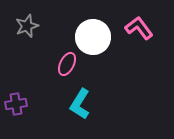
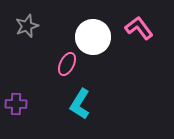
purple cross: rotated 10 degrees clockwise
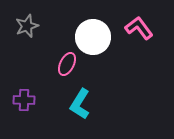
purple cross: moved 8 px right, 4 px up
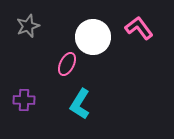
gray star: moved 1 px right
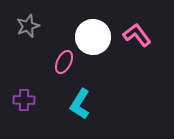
pink L-shape: moved 2 px left, 7 px down
pink ellipse: moved 3 px left, 2 px up
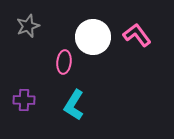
pink ellipse: rotated 20 degrees counterclockwise
cyan L-shape: moved 6 px left, 1 px down
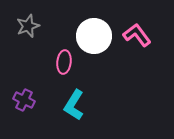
white circle: moved 1 px right, 1 px up
purple cross: rotated 25 degrees clockwise
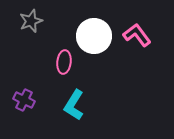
gray star: moved 3 px right, 5 px up
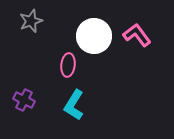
pink ellipse: moved 4 px right, 3 px down
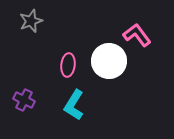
white circle: moved 15 px right, 25 px down
